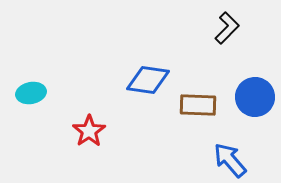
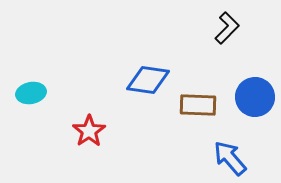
blue arrow: moved 2 px up
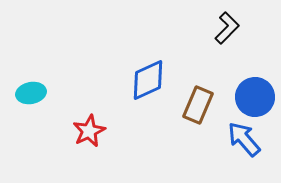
blue diamond: rotated 33 degrees counterclockwise
brown rectangle: rotated 69 degrees counterclockwise
red star: rotated 8 degrees clockwise
blue arrow: moved 14 px right, 19 px up
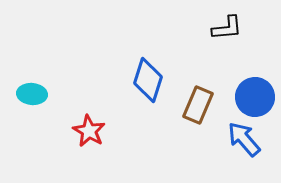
black L-shape: rotated 40 degrees clockwise
blue diamond: rotated 48 degrees counterclockwise
cyan ellipse: moved 1 px right, 1 px down; rotated 16 degrees clockwise
red star: rotated 16 degrees counterclockwise
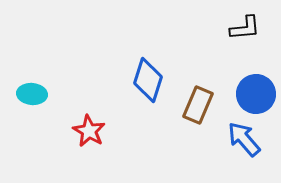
black L-shape: moved 18 px right
blue circle: moved 1 px right, 3 px up
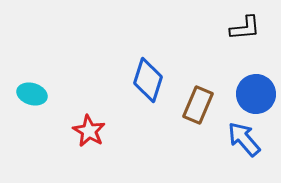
cyan ellipse: rotated 12 degrees clockwise
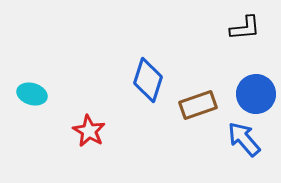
brown rectangle: rotated 48 degrees clockwise
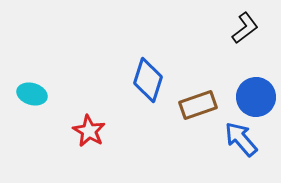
black L-shape: rotated 32 degrees counterclockwise
blue circle: moved 3 px down
blue arrow: moved 3 px left
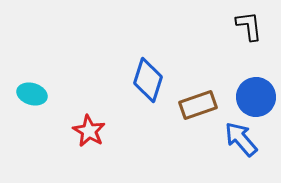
black L-shape: moved 4 px right, 2 px up; rotated 60 degrees counterclockwise
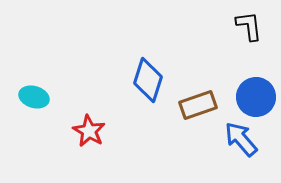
cyan ellipse: moved 2 px right, 3 px down
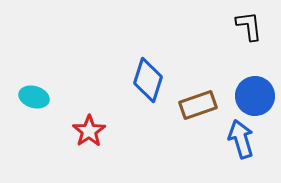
blue circle: moved 1 px left, 1 px up
red star: rotated 8 degrees clockwise
blue arrow: rotated 24 degrees clockwise
